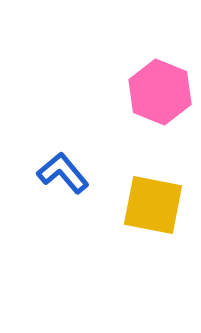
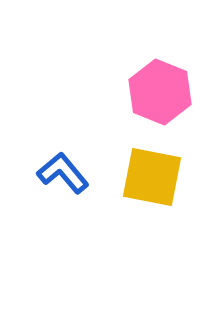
yellow square: moved 1 px left, 28 px up
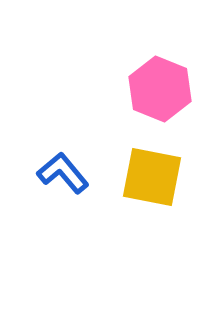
pink hexagon: moved 3 px up
